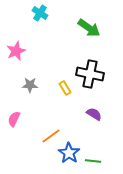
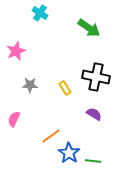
black cross: moved 6 px right, 3 px down
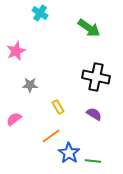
yellow rectangle: moved 7 px left, 19 px down
pink semicircle: rotated 28 degrees clockwise
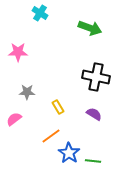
green arrow: moved 1 px right; rotated 15 degrees counterclockwise
pink star: moved 2 px right, 1 px down; rotated 24 degrees clockwise
gray star: moved 3 px left, 7 px down
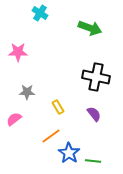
purple semicircle: rotated 21 degrees clockwise
